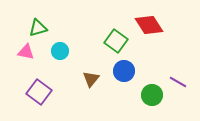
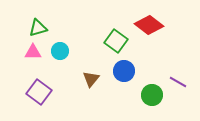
red diamond: rotated 20 degrees counterclockwise
pink triangle: moved 7 px right; rotated 12 degrees counterclockwise
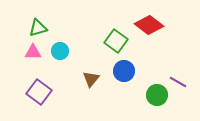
green circle: moved 5 px right
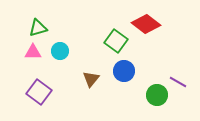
red diamond: moved 3 px left, 1 px up
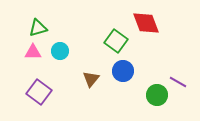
red diamond: moved 1 px up; rotated 32 degrees clockwise
blue circle: moved 1 px left
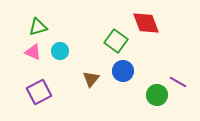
green triangle: moved 1 px up
pink triangle: rotated 24 degrees clockwise
purple square: rotated 25 degrees clockwise
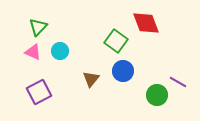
green triangle: rotated 30 degrees counterclockwise
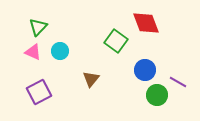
blue circle: moved 22 px right, 1 px up
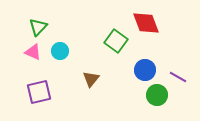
purple line: moved 5 px up
purple square: rotated 15 degrees clockwise
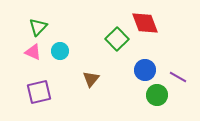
red diamond: moved 1 px left
green square: moved 1 px right, 2 px up; rotated 10 degrees clockwise
